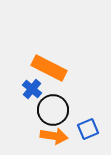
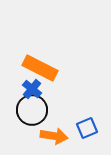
orange rectangle: moved 9 px left
black circle: moved 21 px left
blue square: moved 1 px left, 1 px up
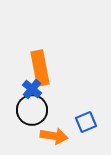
orange rectangle: rotated 52 degrees clockwise
blue square: moved 1 px left, 6 px up
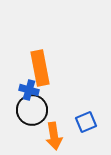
blue cross: moved 3 px left, 1 px down; rotated 24 degrees counterclockwise
orange arrow: rotated 72 degrees clockwise
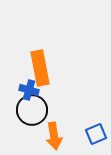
blue square: moved 10 px right, 12 px down
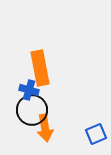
orange arrow: moved 9 px left, 8 px up
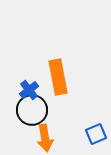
orange rectangle: moved 18 px right, 9 px down
blue cross: rotated 36 degrees clockwise
orange arrow: moved 10 px down
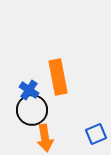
blue cross: rotated 18 degrees counterclockwise
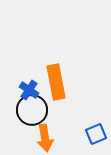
orange rectangle: moved 2 px left, 5 px down
